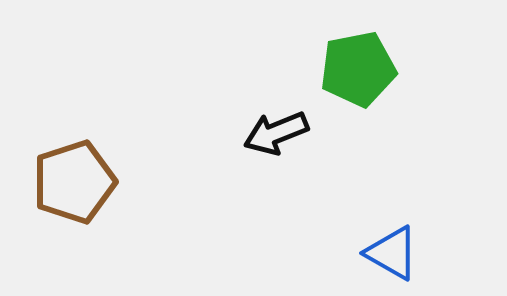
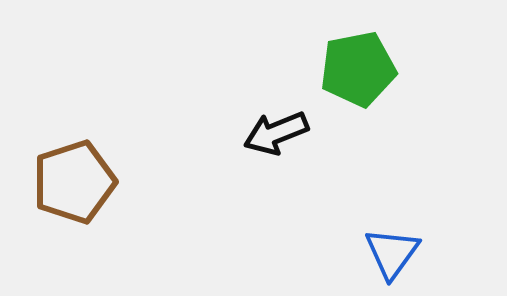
blue triangle: rotated 36 degrees clockwise
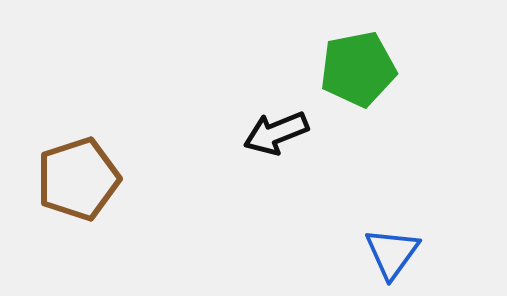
brown pentagon: moved 4 px right, 3 px up
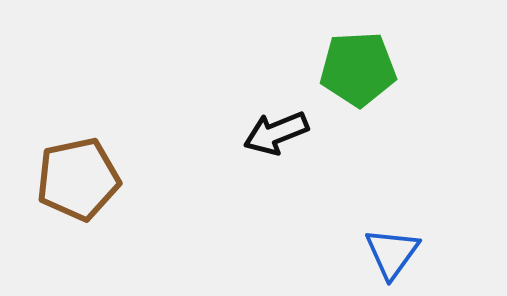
green pentagon: rotated 8 degrees clockwise
brown pentagon: rotated 6 degrees clockwise
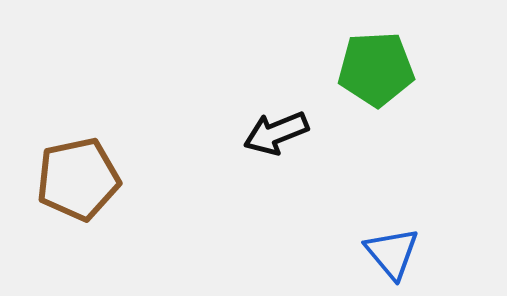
green pentagon: moved 18 px right
blue triangle: rotated 16 degrees counterclockwise
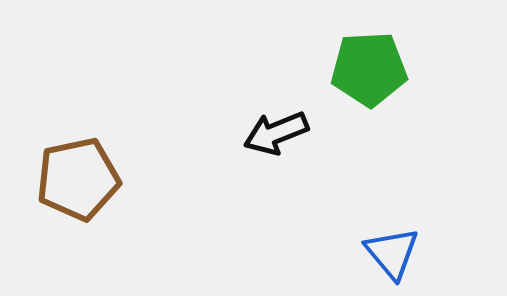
green pentagon: moved 7 px left
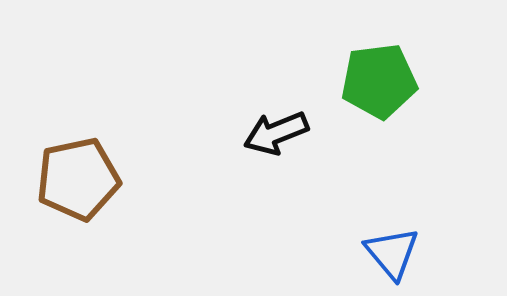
green pentagon: moved 10 px right, 12 px down; rotated 4 degrees counterclockwise
